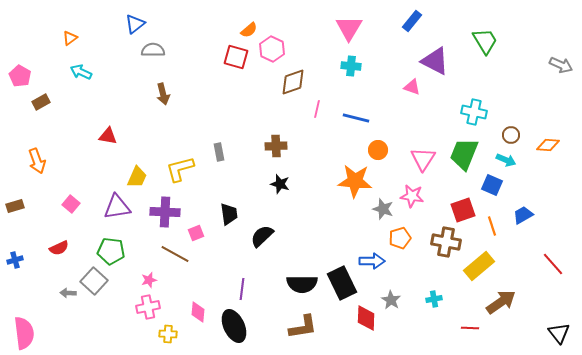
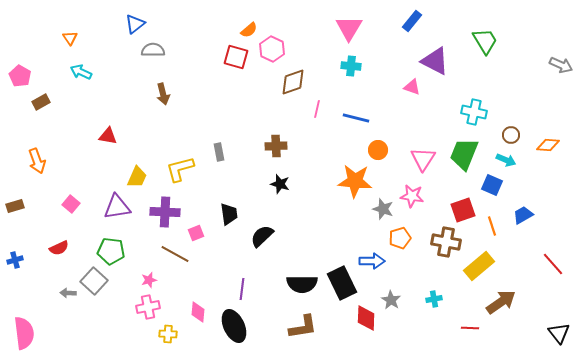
orange triangle at (70, 38): rotated 28 degrees counterclockwise
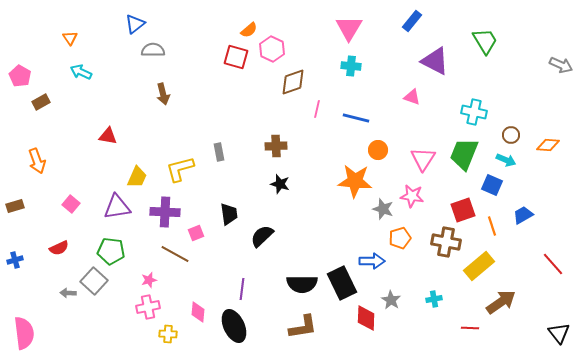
pink triangle at (412, 87): moved 10 px down
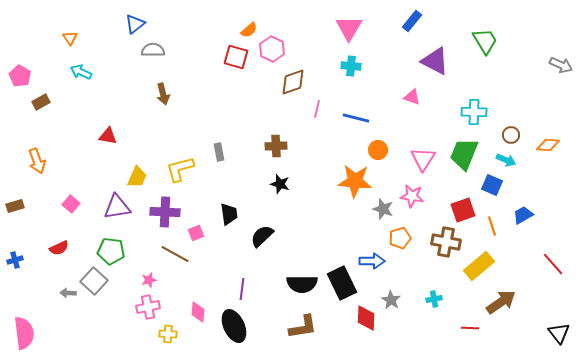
cyan cross at (474, 112): rotated 10 degrees counterclockwise
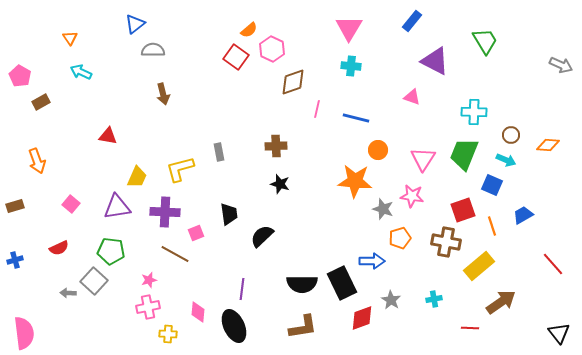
red square at (236, 57): rotated 20 degrees clockwise
red diamond at (366, 318): moved 4 px left; rotated 68 degrees clockwise
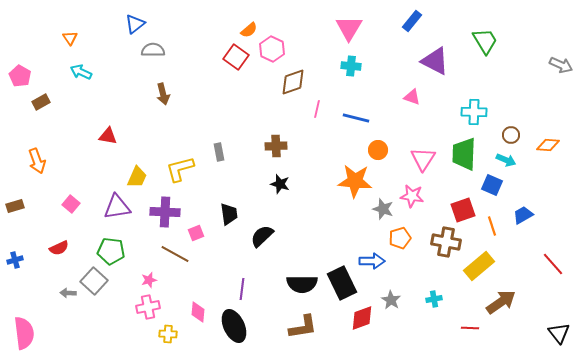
green trapezoid at (464, 154): rotated 20 degrees counterclockwise
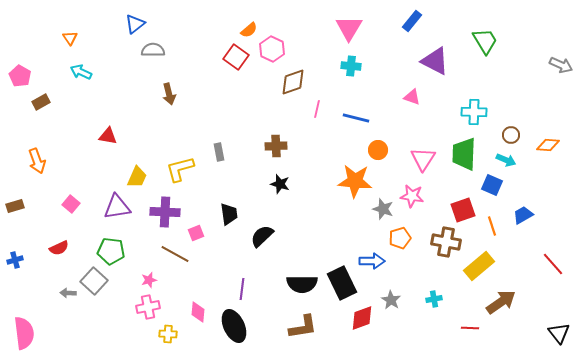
brown arrow at (163, 94): moved 6 px right
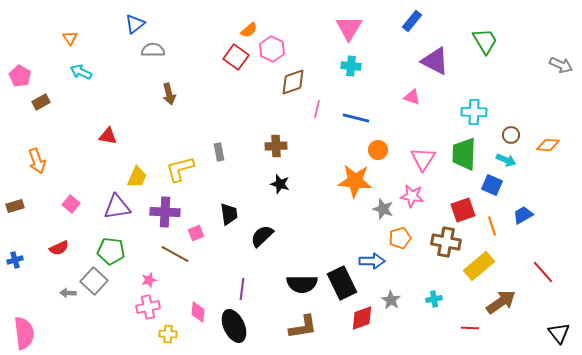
red line at (553, 264): moved 10 px left, 8 px down
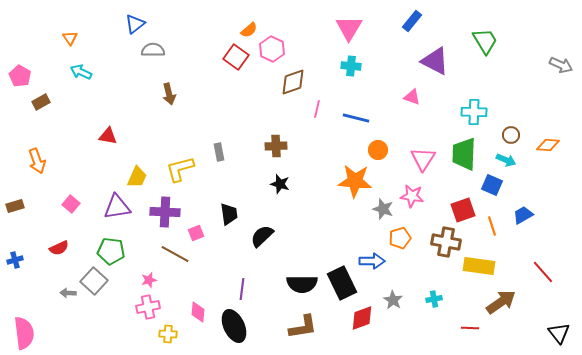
yellow rectangle at (479, 266): rotated 48 degrees clockwise
gray star at (391, 300): moved 2 px right
